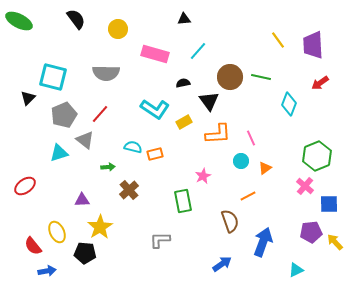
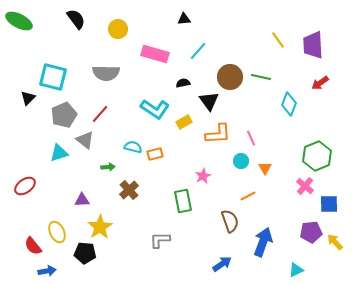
orange triangle at (265, 168): rotated 24 degrees counterclockwise
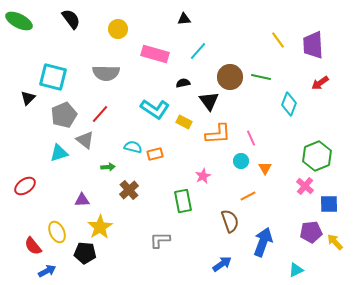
black semicircle at (76, 19): moved 5 px left
yellow rectangle at (184, 122): rotated 56 degrees clockwise
blue arrow at (47, 271): rotated 18 degrees counterclockwise
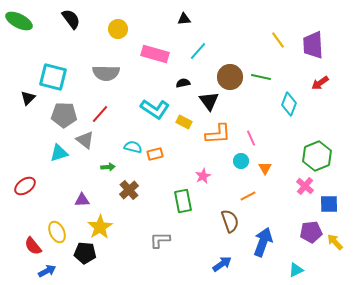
gray pentagon at (64, 115): rotated 25 degrees clockwise
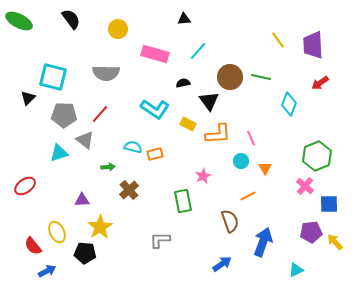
yellow rectangle at (184, 122): moved 4 px right, 2 px down
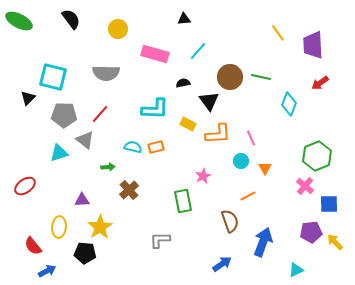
yellow line at (278, 40): moved 7 px up
cyan L-shape at (155, 109): rotated 32 degrees counterclockwise
orange rectangle at (155, 154): moved 1 px right, 7 px up
yellow ellipse at (57, 232): moved 2 px right, 5 px up; rotated 30 degrees clockwise
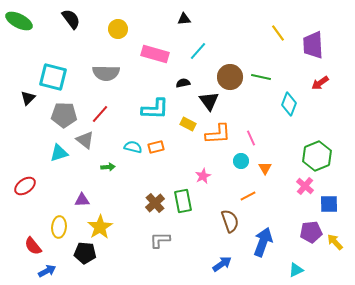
brown cross at (129, 190): moved 26 px right, 13 px down
